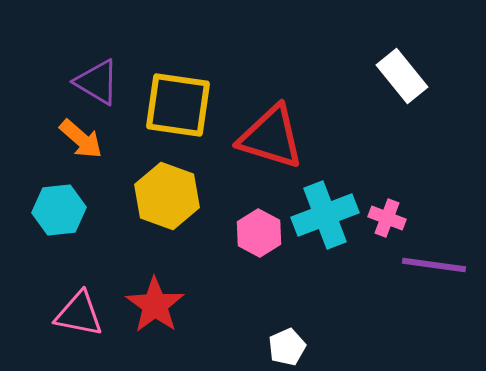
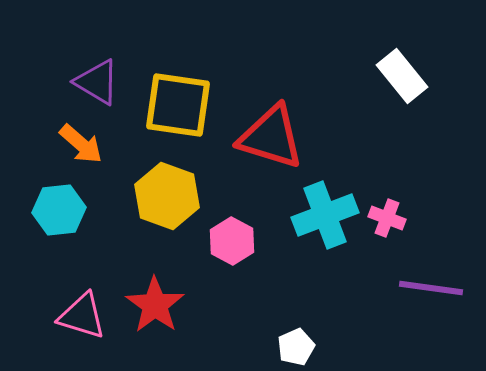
orange arrow: moved 5 px down
pink hexagon: moved 27 px left, 8 px down
purple line: moved 3 px left, 23 px down
pink triangle: moved 3 px right, 2 px down; rotated 6 degrees clockwise
white pentagon: moved 9 px right
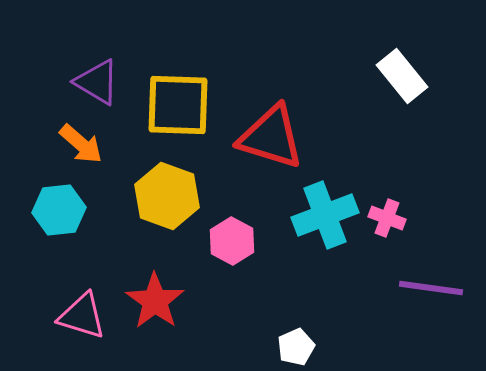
yellow square: rotated 6 degrees counterclockwise
red star: moved 4 px up
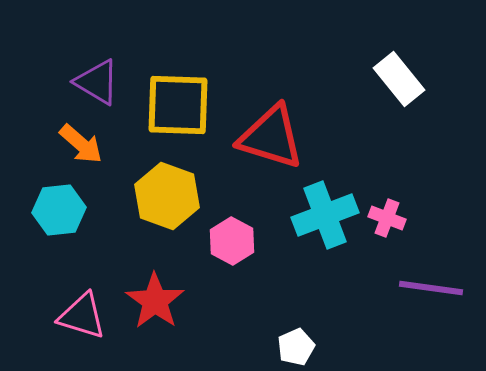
white rectangle: moved 3 px left, 3 px down
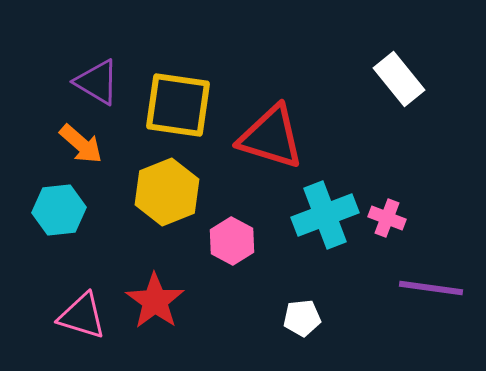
yellow square: rotated 6 degrees clockwise
yellow hexagon: moved 4 px up; rotated 18 degrees clockwise
white pentagon: moved 6 px right, 29 px up; rotated 18 degrees clockwise
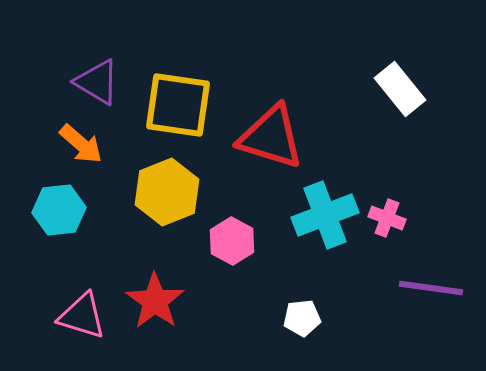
white rectangle: moved 1 px right, 10 px down
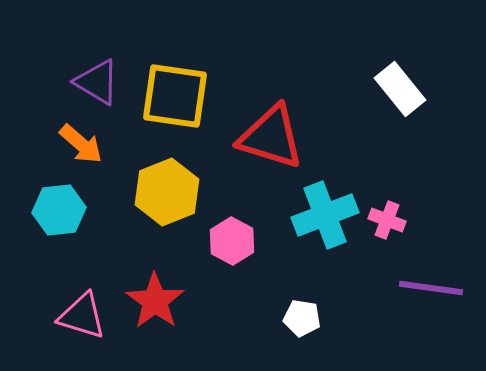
yellow square: moved 3 px left, 9 px up
pink cross: moved 2 px down
white pentagon: rotated 15 degrees clockwise
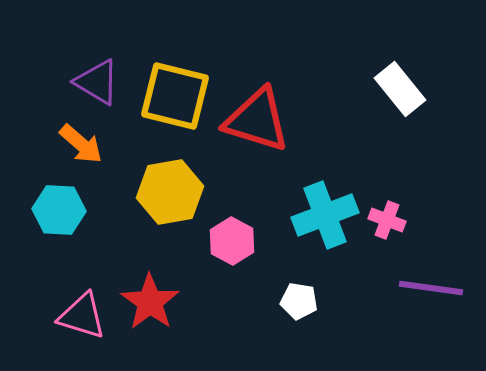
yellow square: rotated 6 degrees clockwise
red triangle: moved 14 px left, 17 px up
yellow hexagon: moved 3 px right; rotated 12 degrees clockwise
cyan hexagon: rotated 9 degrees clockwise
red star: moved 5 px left, 1 px down
white pentagon: moved 3 px left, 17 px up
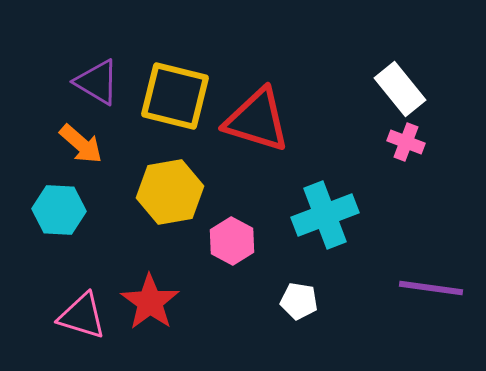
pink cross: moved 19 px right, 78 px up
